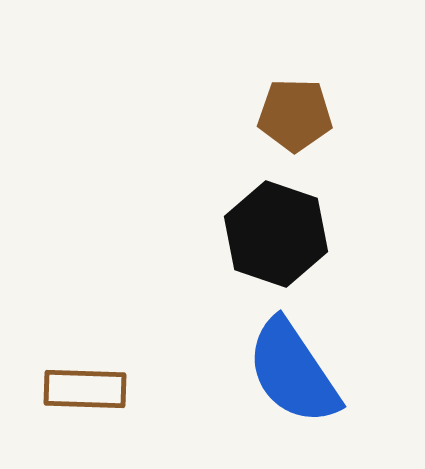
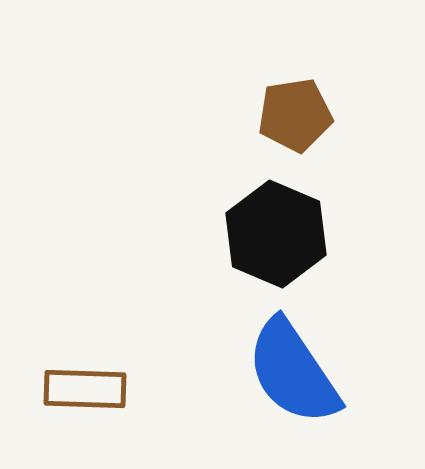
brown pentagon: rotated 10 degrees counterclockwise
black hexagon: rotated 4 degrees clockwise
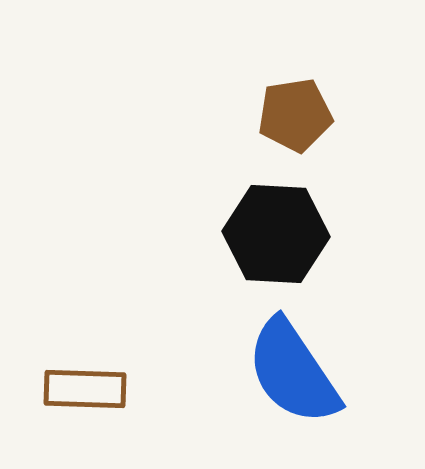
black hexagon: rotated 20 degrees counterclockwise
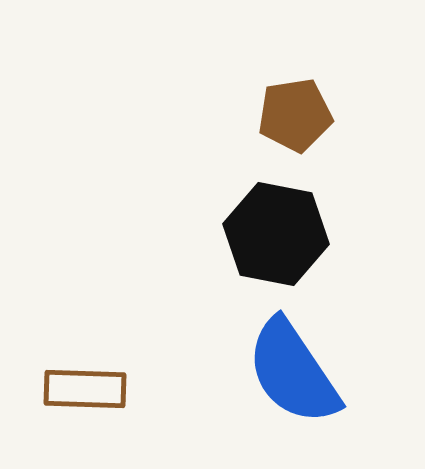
black hexagon: rotated 8 degrees clockwise
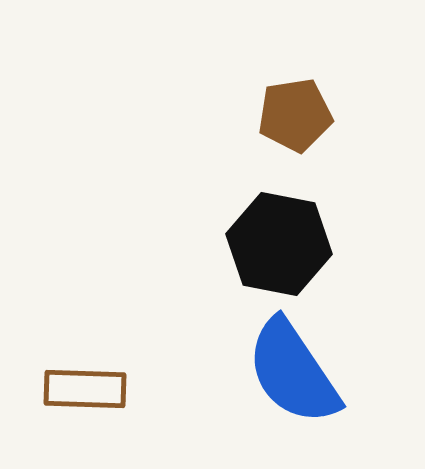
black hexagon: moved 3 px right, 10 px down
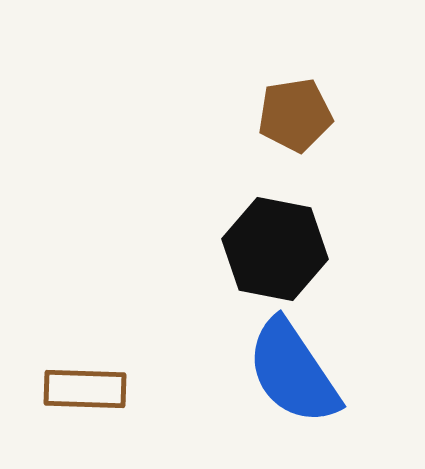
black hexagon: moved 4 px left, 5 px down
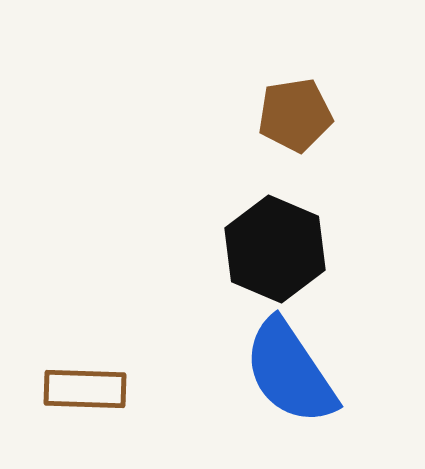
black hexagon: rotated 12 degrees clockwise
blue semicircle: moved 3 px left
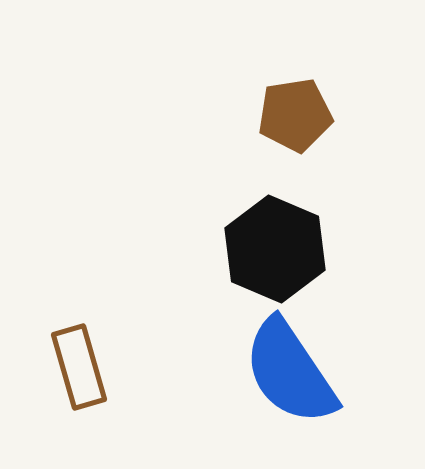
brown rectangle: moved 6 px left, 22 px up; rotated 72 degrees clockwise
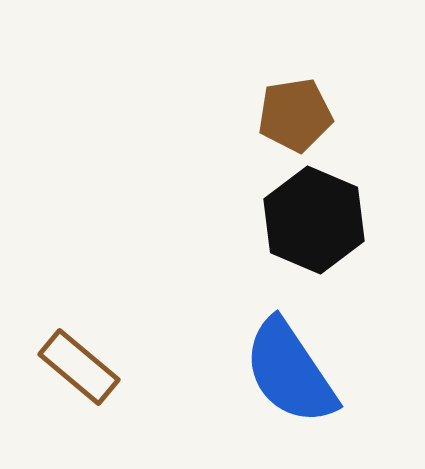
black hexagon: moved 39 px right, 29 px up
brown rectangle: rotated 34 degrees counterclockwise
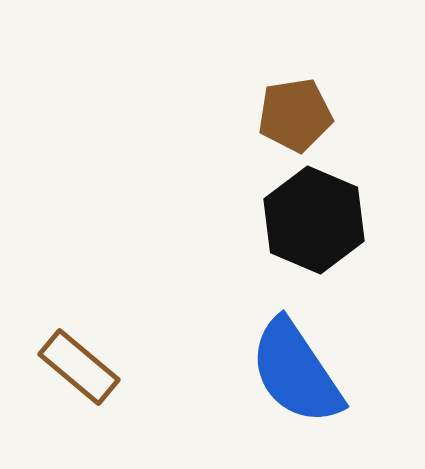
blue semicircle: moved 6 px right
